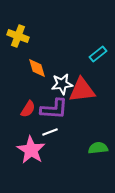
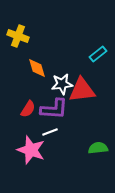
pink star: rotated 12 degrees counterclockwise
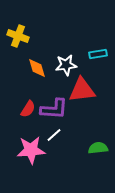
cyan rectangle: rotated 30 degrees clockwise
white star: moved 4 px right, 19 px up
white line: moved 4 px right, 3 px down; rotated 21 degrees counterclockwise
pink star: rotated 24 degrees counterclockwise
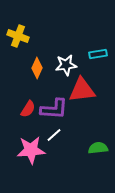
orange diamond: rotated 40 degrees clockwise
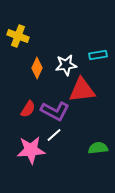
cyan rectangle: moved 1 px down
purple L-shape: moved 1 px right, 2 px down; rotated 24 degrees clockwise
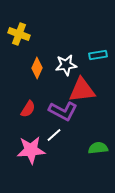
yellow cross: moved 1 px right, 2 px up
purple L-shape: moved 8 px right
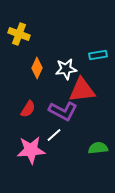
white star: moved 4 px down
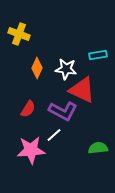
white star: rotated 15 degrees clockwise
red triangle: rotated 32 degrees clockwise
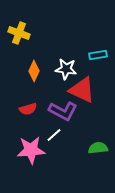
yellow cross: moved 1 px up
orange diamond: moved 3 px left, 3 px down
red semicircle: rotated 42 degrees clockwise
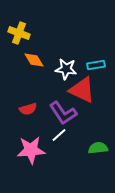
cyan rectangle: moved 2 px left, 10 px down
orange diamond: moved 11 px up; rotated 55 degrees counterclockwise
purple L-shape: moved 2 px down; rotated 28 degrees clockwise
white line: moved 5 px right
